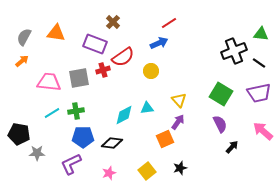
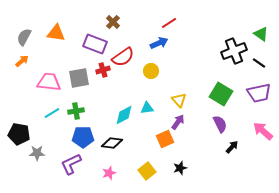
green triangle: rotated 28 degrees clockwise
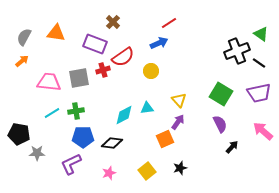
black cross: moved 3 px right
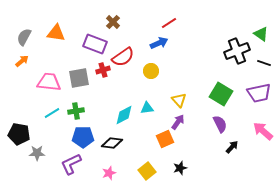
black line: moved 5 px right; rotated 16 degrees counterclockwise
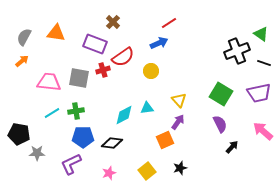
gray square: rotated 20 degrees clockwise
orange square: moved 1 px down
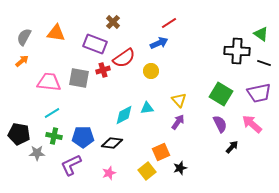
black cross: rotated 25 degrees clockwise
red semicircle: moved 1 px right, 1 px down
green cross: moved 22 px left, 25 px down; rotated 21 degrees clockwise
pink arrow: moved 11 px left, 7 px up
orange square: moved 4 px left, 12 px down
purple L-shape: moved 1 px down
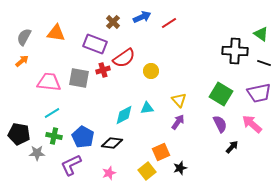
blue arrow: moved 17 px left, 26 px up
black cross: moved 2 px left
blue pentagon: rotated 30 degrees clockwise
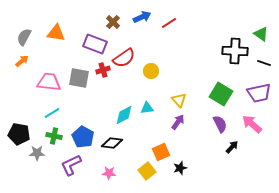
pink star: rotated 24 degrees clockwise
